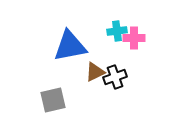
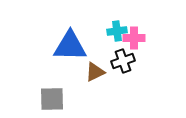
blue triangle: rotated 12 degrees clockwise
black cross: moved 8 px right, 16 px up
gray square: moved 1 px left, 1 px up; rotated 12 degrees clockwise
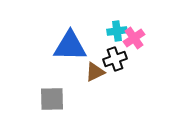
pink cross: rotated 35 degrees counterclockwise
black cross: moved 8 px left, 2 px up
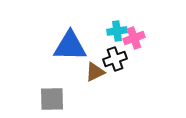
pink cross: rotated 15 degrees clockwise
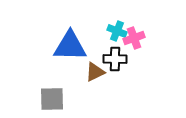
cyan cross: rotated 30 degrees clockwise
black cross: rotated 20 degrees clockwise
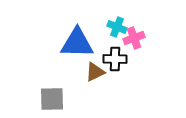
cyan cross: moved 4 px up
blue triangle: moved 7 px right, 3 px up
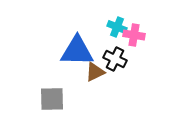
pink cross: moved 3 px up; rotated 30 degrees clockwise
blue triangle: moved 8 px down
black cross: rotated 25 degrees clockwise
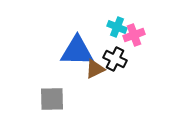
pink cross: rotated 30 degrees counterclockwise
brown triangle: moved 3 px up
